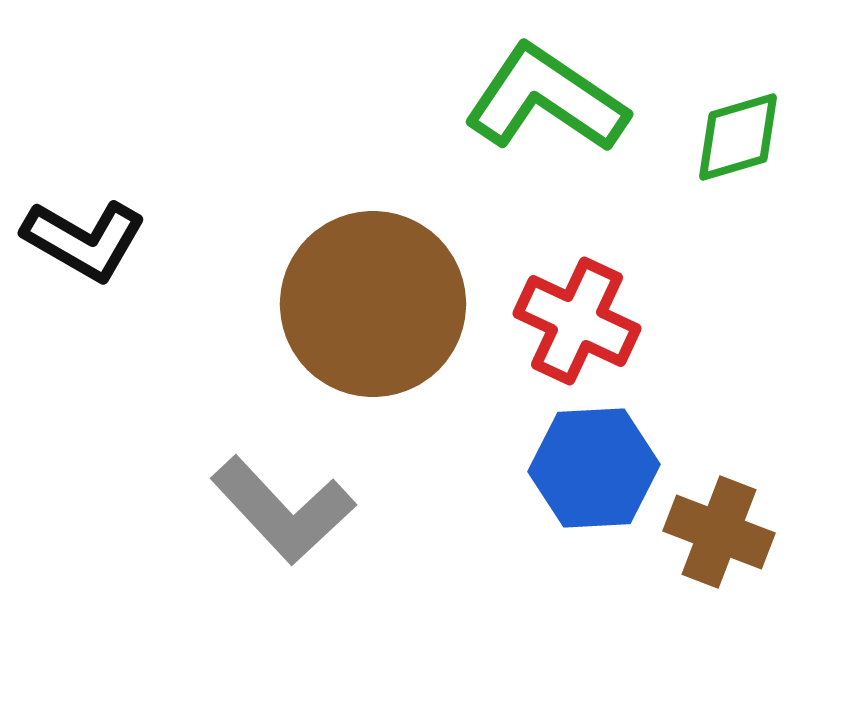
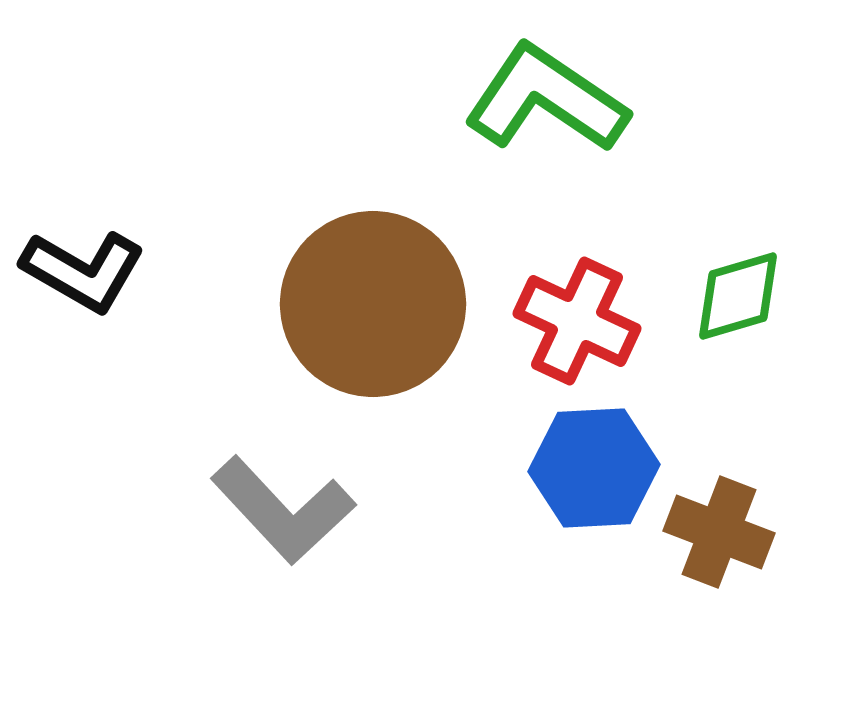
green diamond: moved 159 px down
black L-shape: moved 1 px left, 31 px down
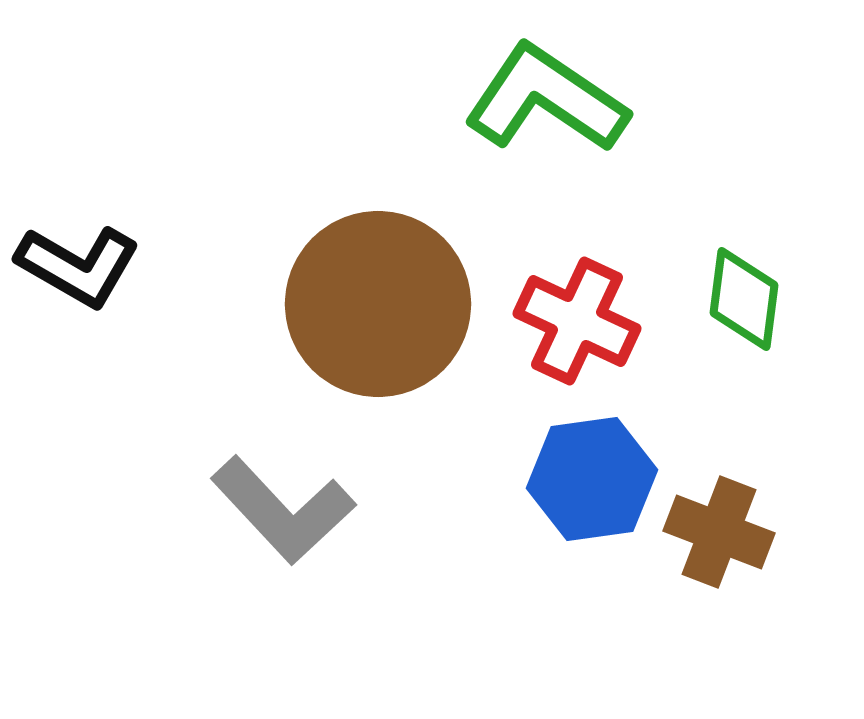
black L-shape: moved 5 px left, 5 px up
green diamond: moved 6 px right, 3 px down; rotated 66 degrees counterclockwise
brown circle: moved 5 px right
blue hexagon: moved 2 px left, 11 px down; rotated 5 degrees counterclockwise
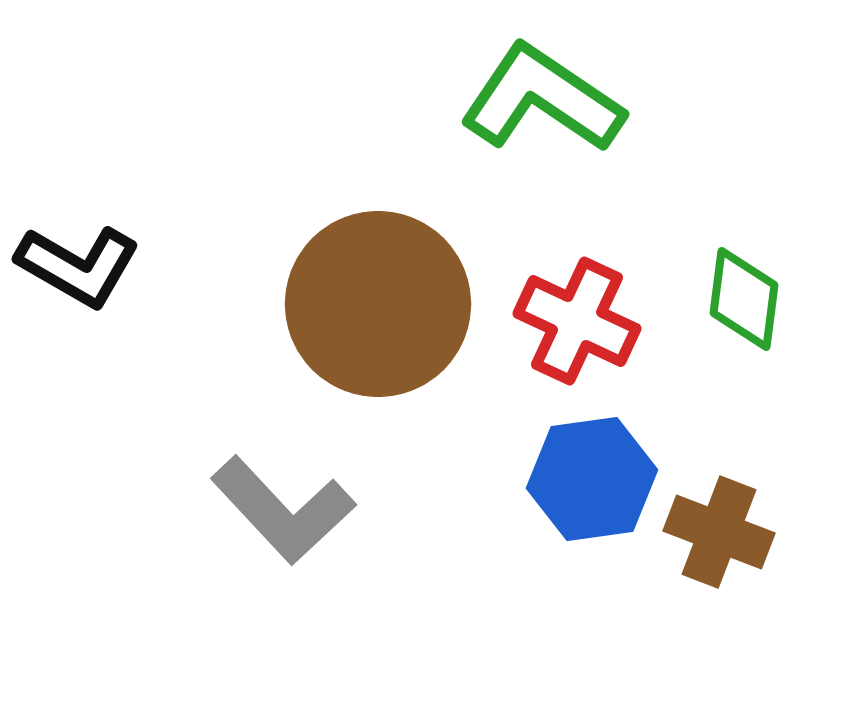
green L-shape: moved 4 px left
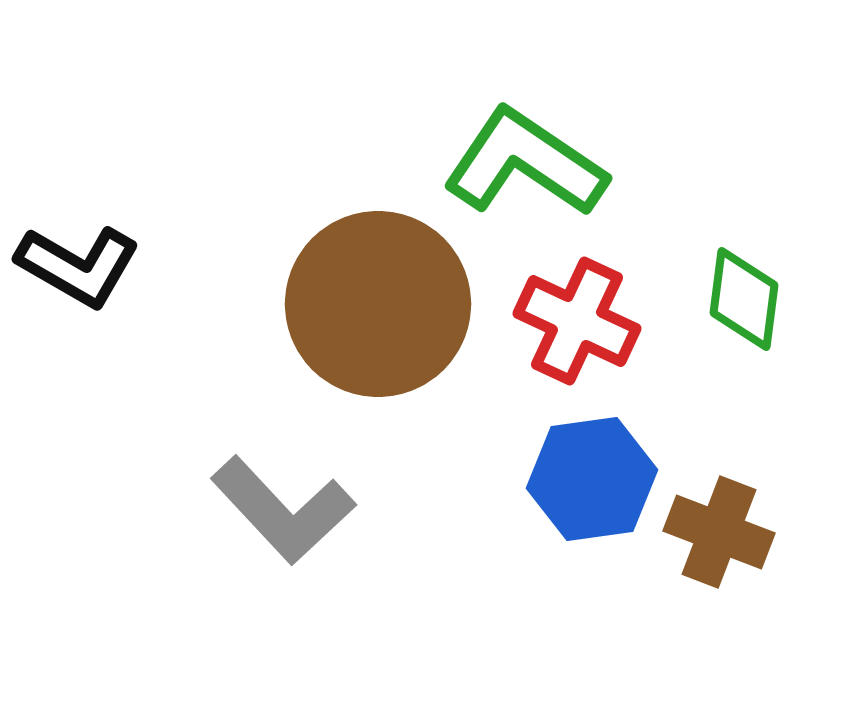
green L-shape: moved 17 px left, 64 px down
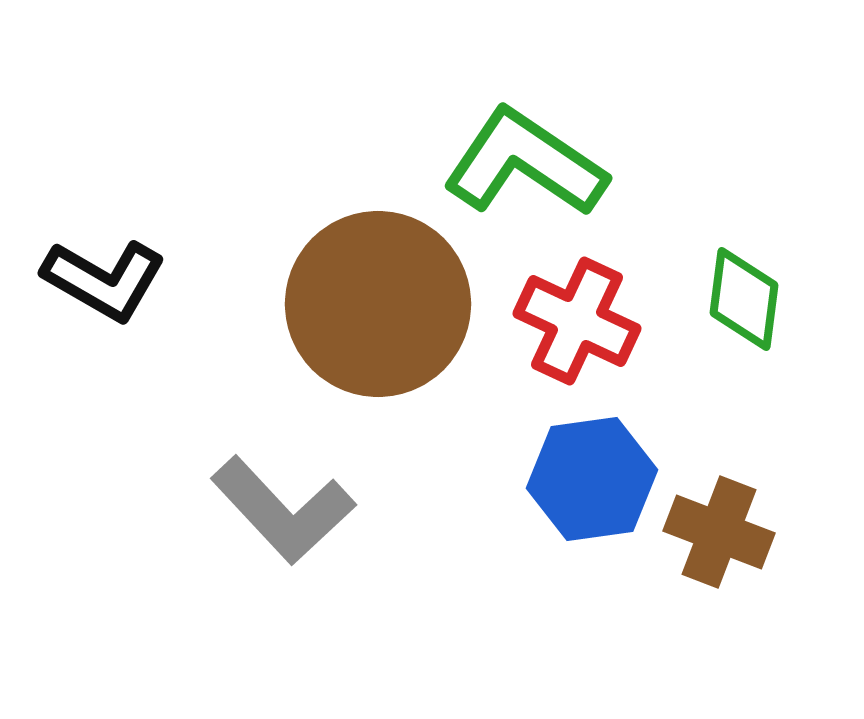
black L-shape: moved 26 px right, 14 px down
